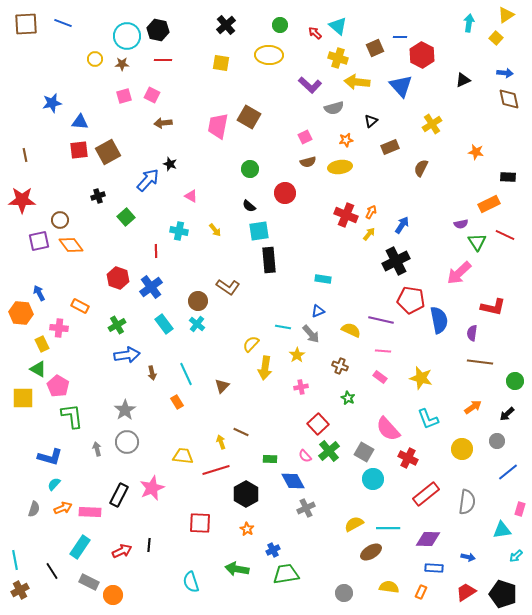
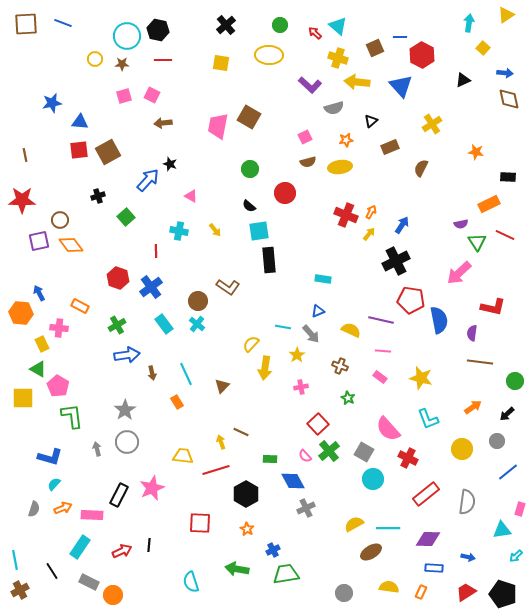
yellow square at (496, 38): moved 13 px left, 10 px down
pink rectangle at (90, 512): moved 2 px right, 3 px down
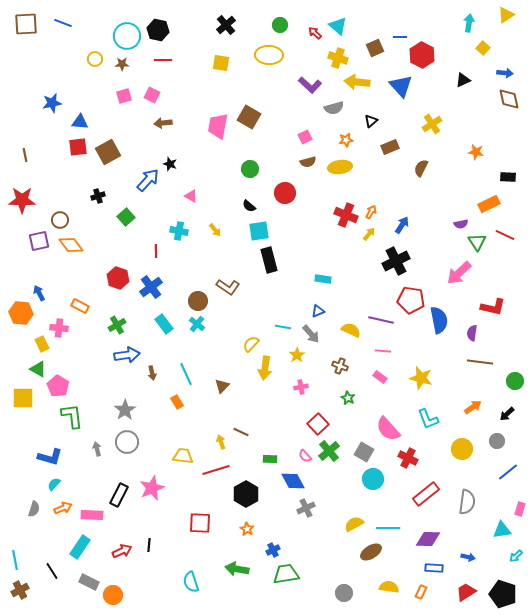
red square at (79, 150): moved 1 px left, 3 px up
black rectangle at (269, 260): rotated 10 degrees counterclockwise
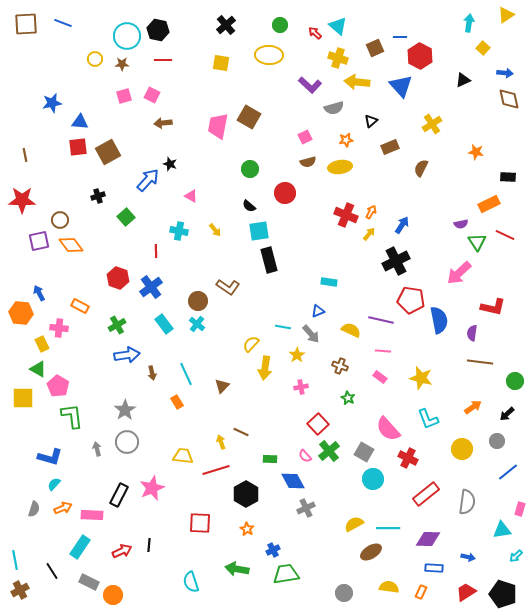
red hexagon at (422, 55): moved 2 px left, 1 px down
cyan rectangle at (323, 279): moved 6 px right, 3 px down
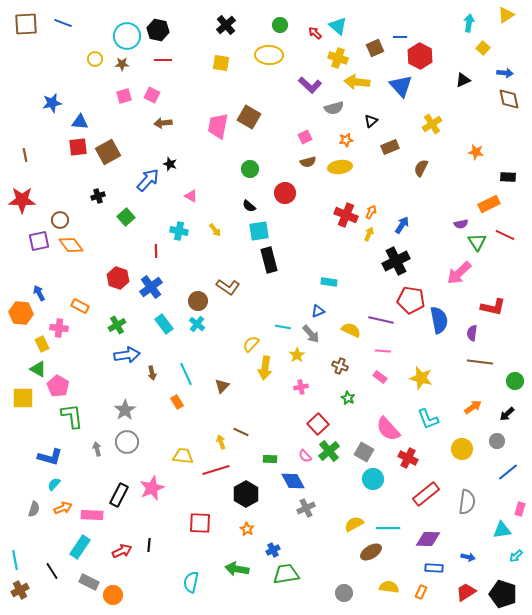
yellow arrow at (369, 234): rotated 16 degrees counterclockwise
cyan semicircle at (191, 582): rotated 30 degrees clockwise
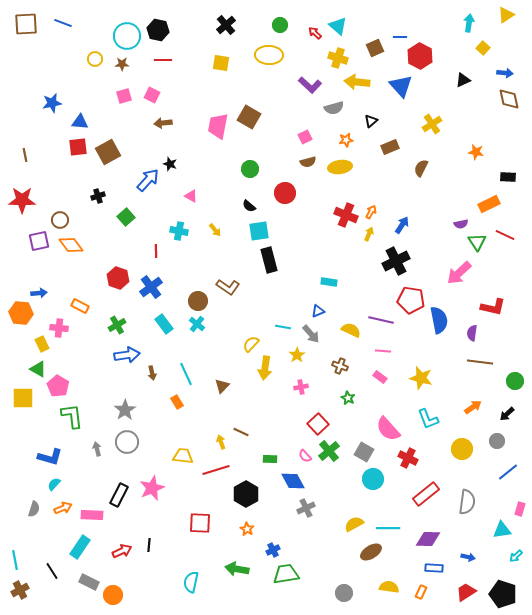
blue arrow at (39, 293): rotated 112 degrees clockwise
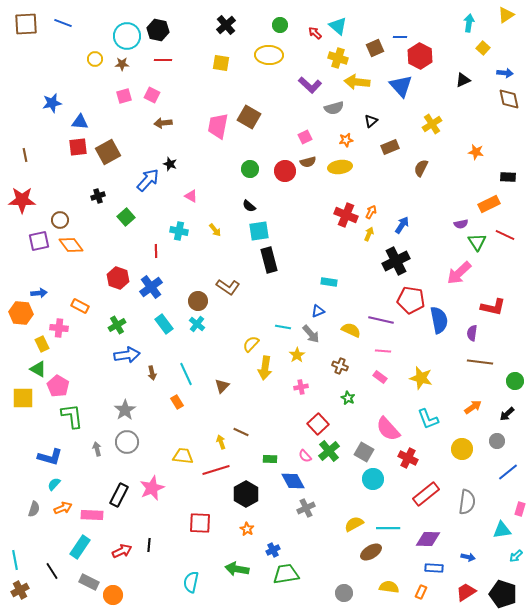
red circle at (285, 193): moved 22 px up
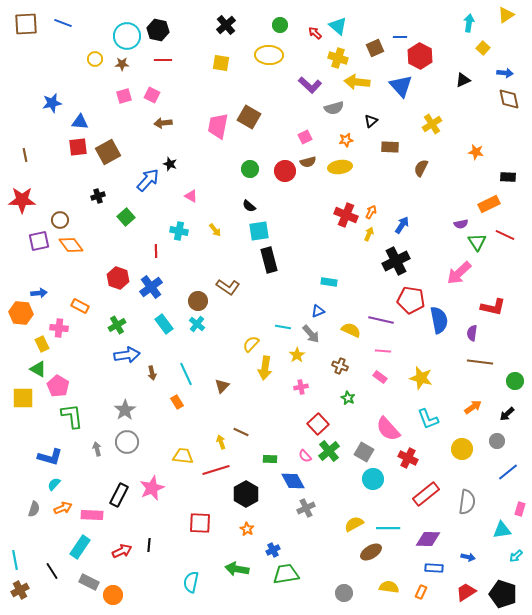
brown rectangle at (390, 147): rotated 24 degrees clockwise
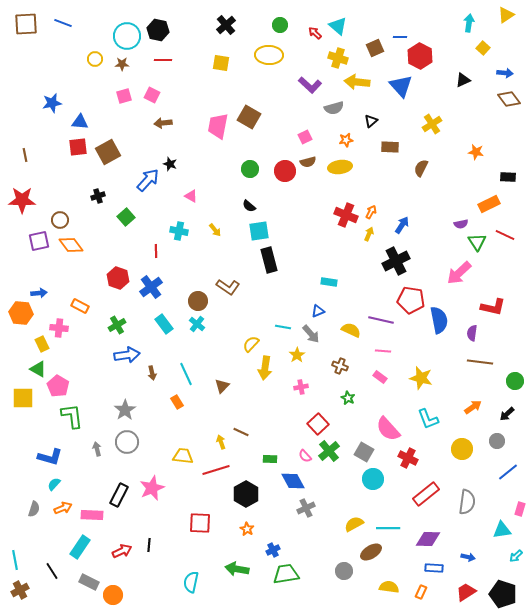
brown diamond at (509, 99): rotated 25 degrees counterclockwise
gray circle at (344, 593): moved 22 px up
